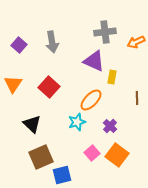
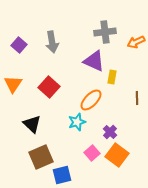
purple cross: moved 6 px down
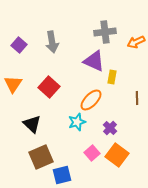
purple cross: moved 4 px up
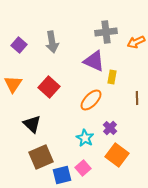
gray cross: moved 1 px right
cyan star: moved 8 px right, 16 px down; rotated 24 degrees counterclockwise
pink square: moved 9 px left, 15 px down
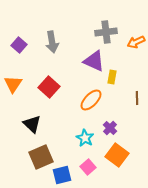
pink square: moved 5 px right, 1 px up
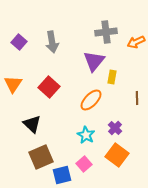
purple square: moved 3 px up
purple triangle: rotated 45 degrees clockwise
purple cross: moved 5 px right
cyan star: moved 1 px right, 3 px up
pink square: moved 4 px left, 3 px up
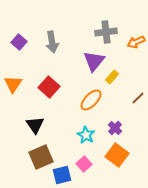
yellow rectangle: rotated 32 degrees clockwise
brown line: moved 1 px right; rotated 48 degrees clockwise
black triangle: moved 3 px right, 1 px down; rotated 12 degrees clockwise
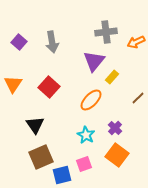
pink square: rotated 21 degrees clockwise
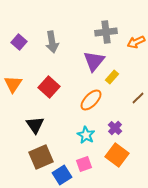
blue square: rotated 18 degrees counterclockwise
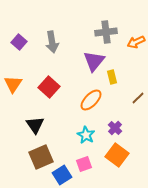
yellow rectangle: rotated 56 degrees counterclockwise
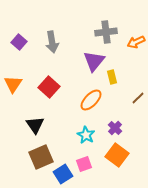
blue square: moved 1 px right, 1 px up
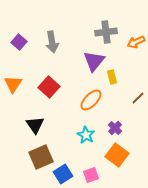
pink square: moved 7 px right, 11 px down
